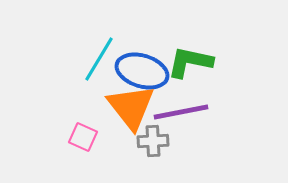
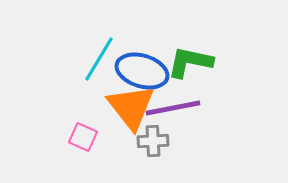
purple line: moved 8 px left, 4 px up
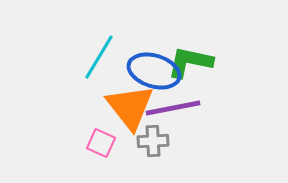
cyan line: moved 2 px up
blue ellipse: moved 12 px right
orange triangle: moved 1 px left
pink square: moved 18 px right, 6 px down
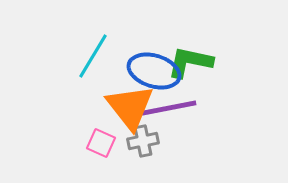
cyan line: moved 6 px left, 1 px up
purple line: moved 4 px left
gray cross: moved 10 px left; rotated 8 degrees counterclockwise
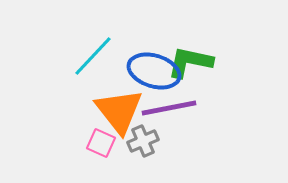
cyan line: rotated 12 degrees clockwise
orange triangle: moved 11 px left, 4 px down
gray cross: rotated 12 degrees counterclockwise
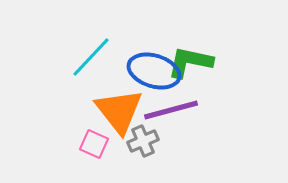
cyan line: moved 2 px left, 1 px down
purple line: moved 2 px right, 2 px down; rotated 4 degrees counterclockwise
pink square: moved 7 px left, 1 px down
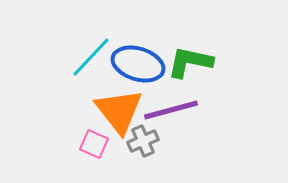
blue ellipse: moved 16 px left, 7 px up
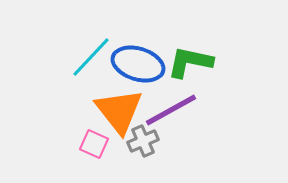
purple line: rotated 14 degrees counterclockwise
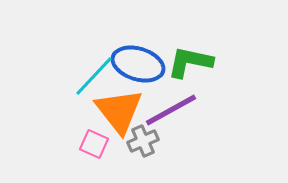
cyan line: moved 3 px right, 19 px down
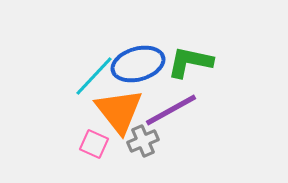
blue ellipse: rotated 33 degrees counterclockwise
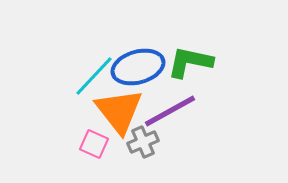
blue ellipse: moved 3 px down
purple line: moved 1 px left, 1 px down
gray cross: moved 1 px down
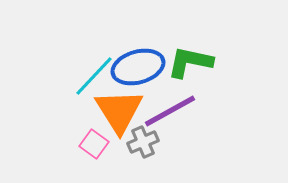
orange triangle: rotated 6 degrees clockwise
pink square: rotated 12 degrees clockwise
